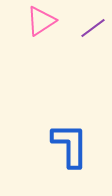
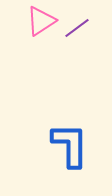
purple line: moved 16 px left
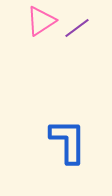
blue L-shape: moved 2 px left, 4 px up
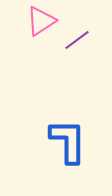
purple line: moved 12 px down
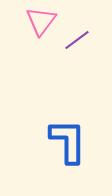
pink triangle: rotated 20 degrees counterclockwise
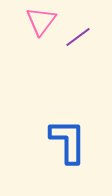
purple line: moved 1 px right, 3 px up
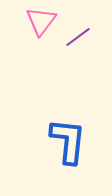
blue L-shape: rotated 6 degrees clockwise
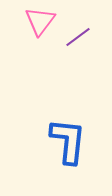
pink triangle: moved 1 px left
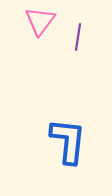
purple line: rotated 44 degrees counterclockwise
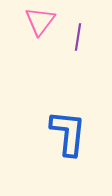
blue L-shape: moved 8 px up
